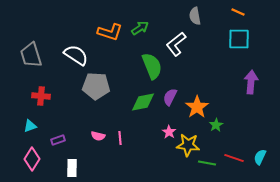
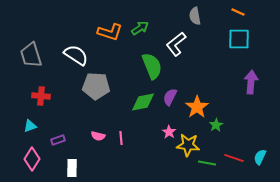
pink line: moved 1 px right
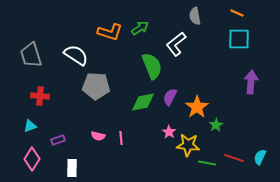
orange line: moved 1 px left, 1 px down
red cross: moved 1 px left
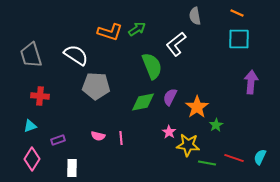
green arrow: moved 3 px left, 1 px down
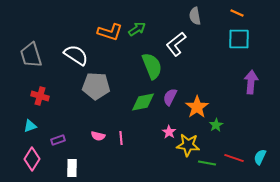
red cross: rotated 12 degrees clockwise
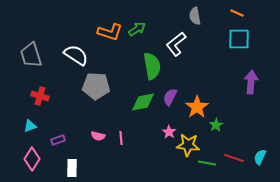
green semicircle: rotated 12 degrees clockwise
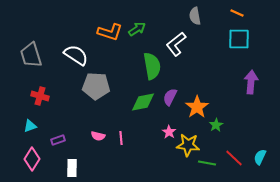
red line: rotated 24 degrees clockwise
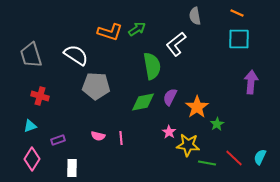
green star: moved 1 px right, 1 px up
